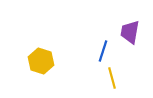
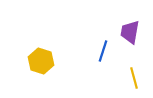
yellow line: moved 22 px right
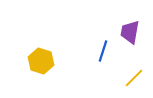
yellow line: rotated 60 degrees clockwise
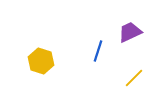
purple trapezoid: rotated 55 degrees clockwise
blue line: moved 5 px left
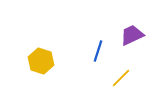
purple trapezoid: moved 2 px right, 3 px down
yellow line: moved 13 px left
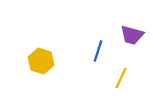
purple trapezoid: rotated 140 degrees counterclockwise
yellow line: rotated 20 degrees counterclockwise
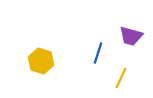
purple trapezoid: moved 1 px left, 1 px down
blue line: moved 2 px down
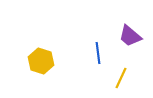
purple trapezoid: moved 1 px left; rotated 25 degrees clockwise
blue line: rotated 25 degrees counterclockwise
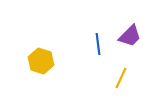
purple trapezoid: rotated 85 degrees counterclockwise
blue line: moved 9 px up
